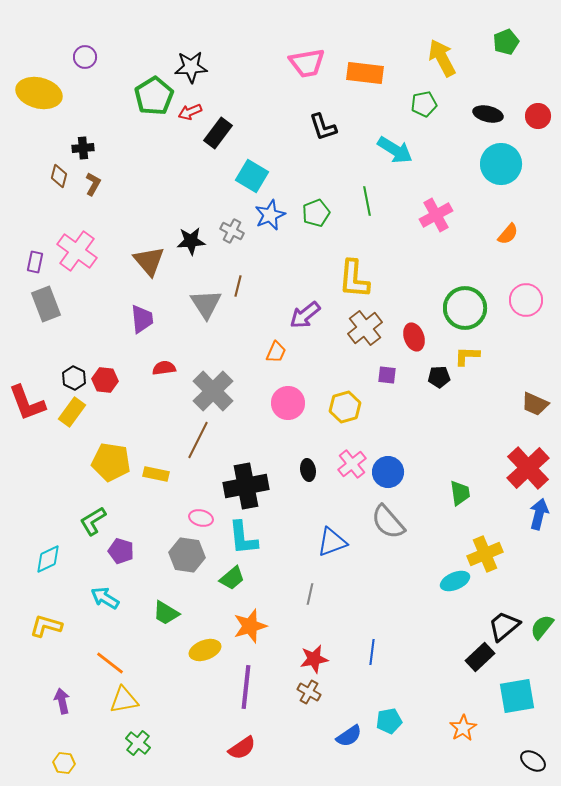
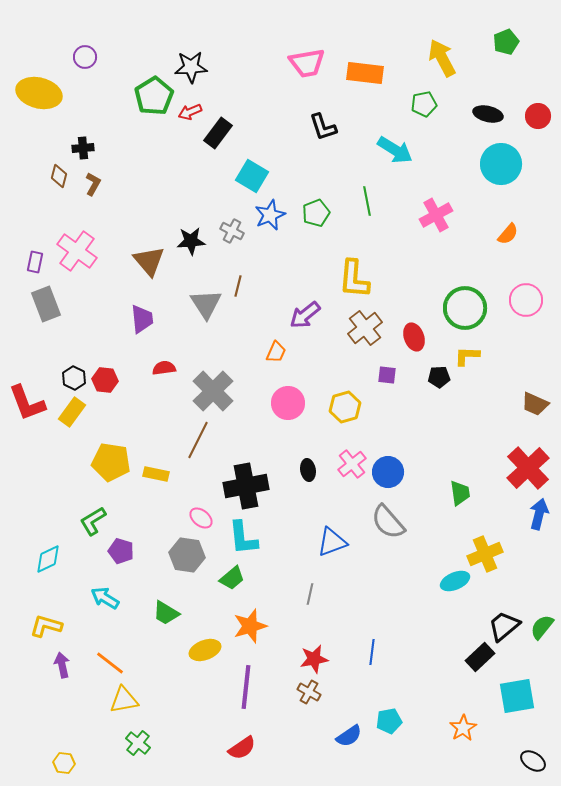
pink ellipse at (201, 518): rotated 25 degrees clockwise
purple arrow at (62, 701): moved 36 px up
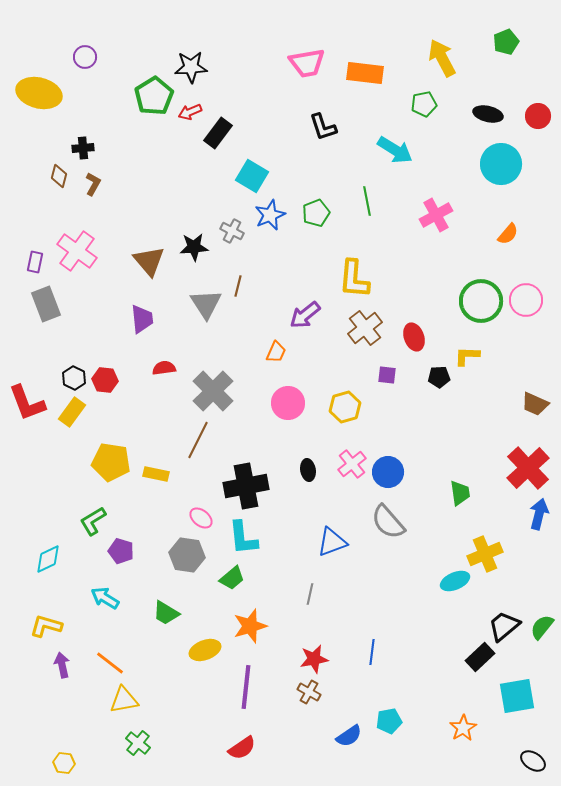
black star at (191, 241): moved 3 px right, 6 px down
green circle at (465, 308): moved 16 px right, 7 px up
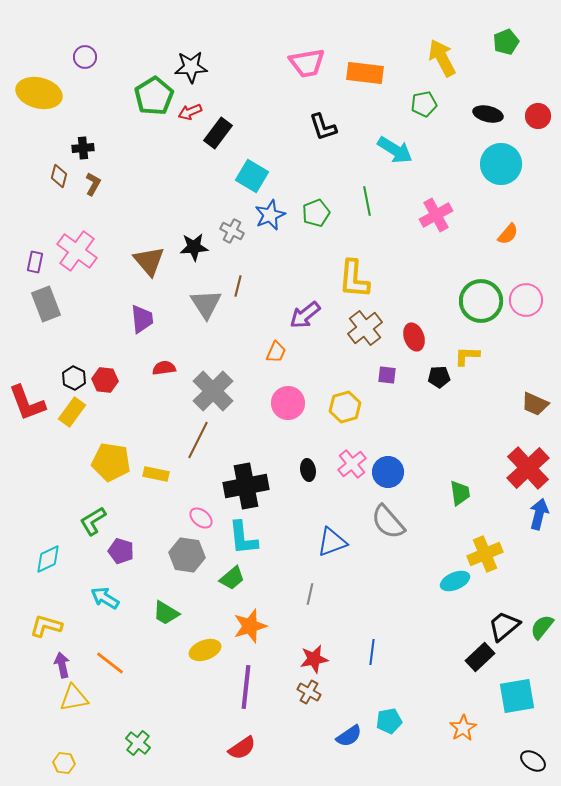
yellow triangle at (124, 700): moved 50 px left, 2 px up
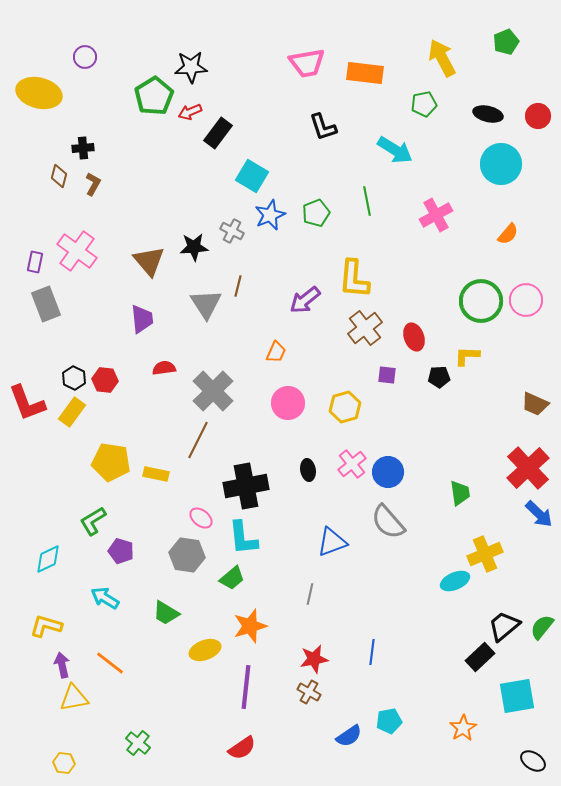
purple arrow at (305, 315): moved 15 px up
blue arrow at (539, 514): rotated 120 degrees clockwise
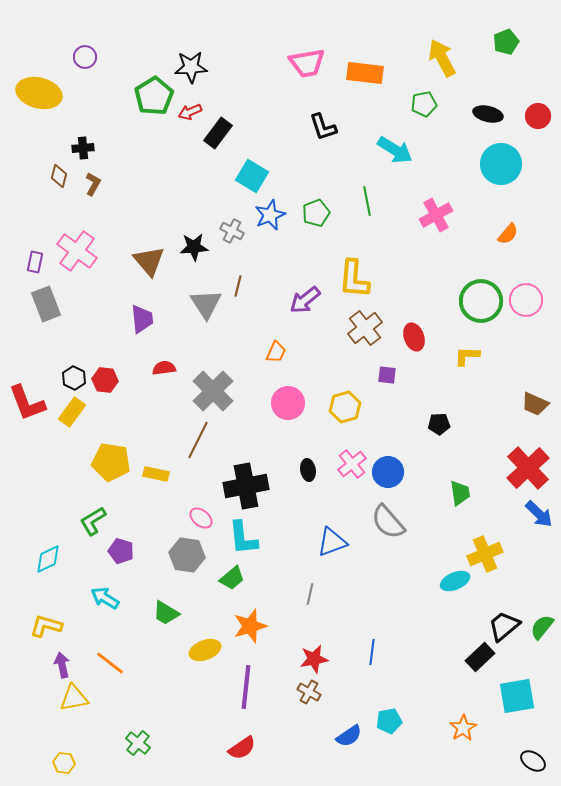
black pentagon at (439, 377): moved 47 px down
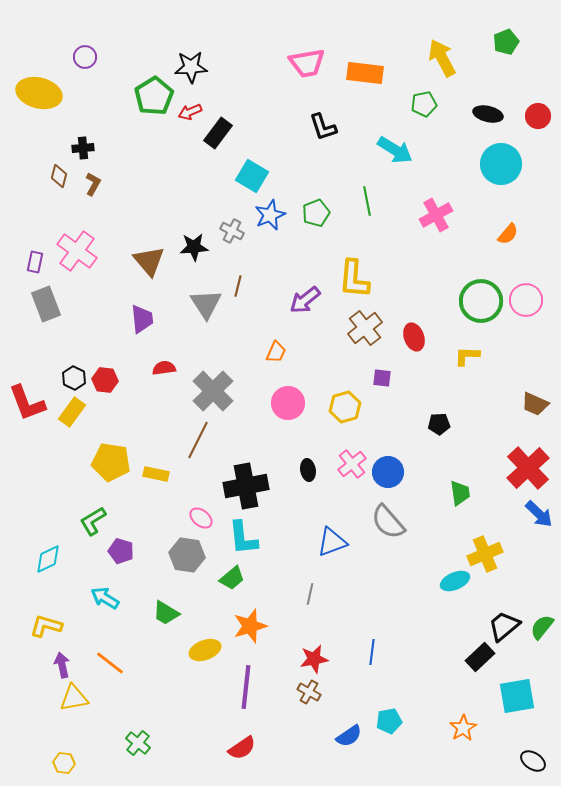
purple square at (387, 375): moved 5 px left, 3 px down
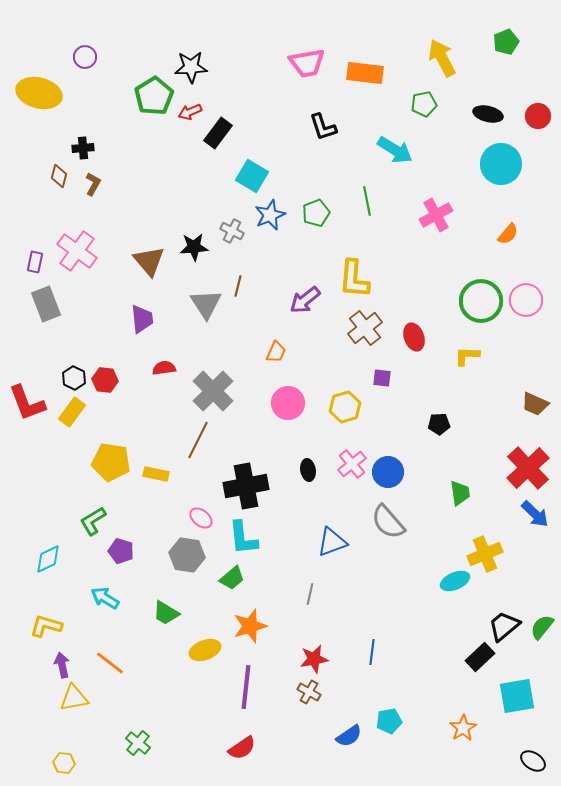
blue arrow at (539, 514): moved 4 px left
